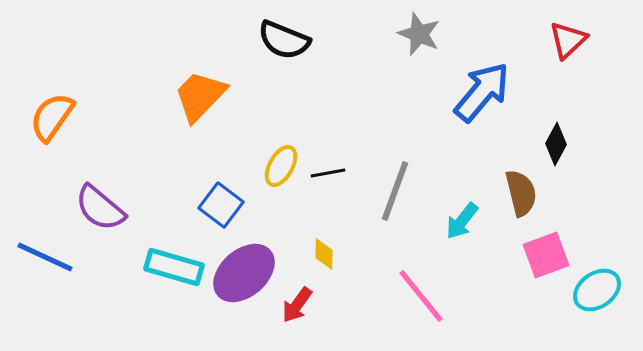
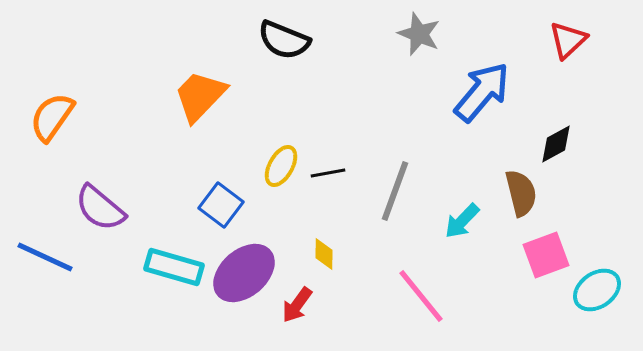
black diamond: rotated 33 degrees clockwise
cyan arrow: rotated 6 degrees clockwise
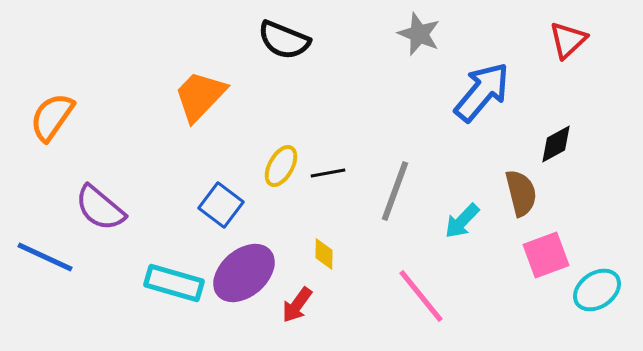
cyan rectangle: moved 16 px down
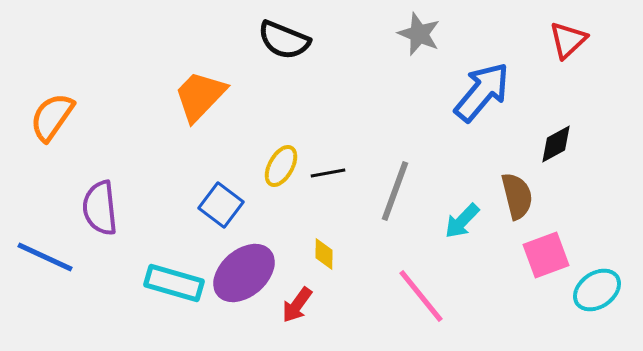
brown semicircle: moved 4 px left, 3 px down
purple semicircle: rotated 44 degrees clockwise
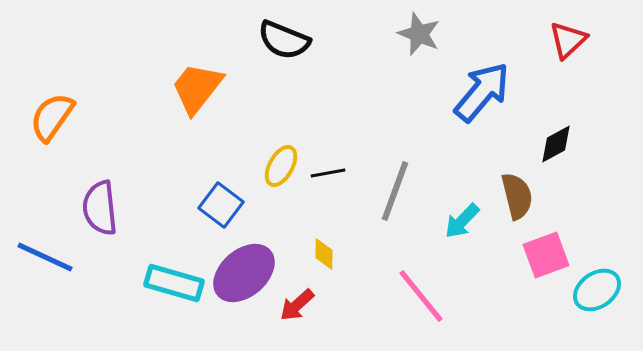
orange trapezoid: moved 3 px left, 8 px up; rotated 6 degrees counterclockwise
red arrow: rotated 12 degrees clockwise
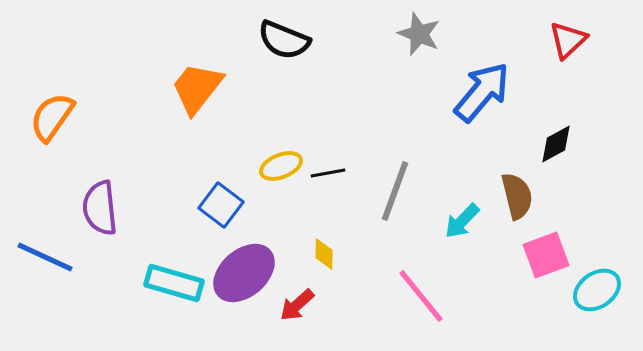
yellow ellipse: rotated 39 degrees clockwise
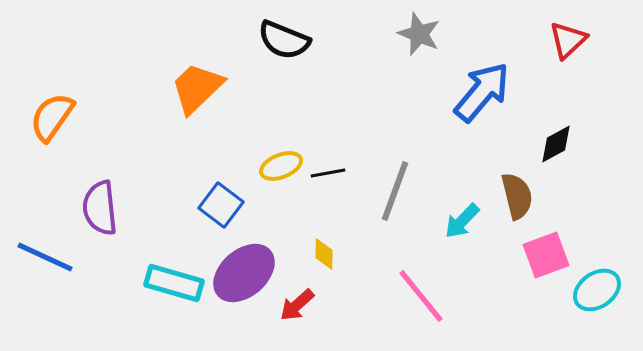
orange trapezoid: rotated 8 degrees clockwise
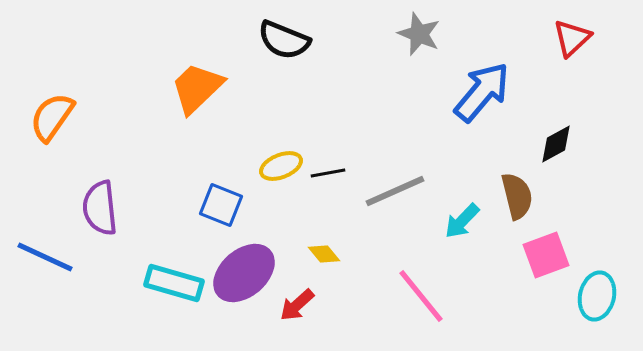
red triangle: moved 4 px right, 2 px up
gray line: rotated 46 degrees clockwise
blue square: rotated 15 degrees counterclockwise
yellow diamond: rotated 40 degrees counterclockwise
cyan ellipse: moved 6 px down; rotated 42 degrees counterclockwise
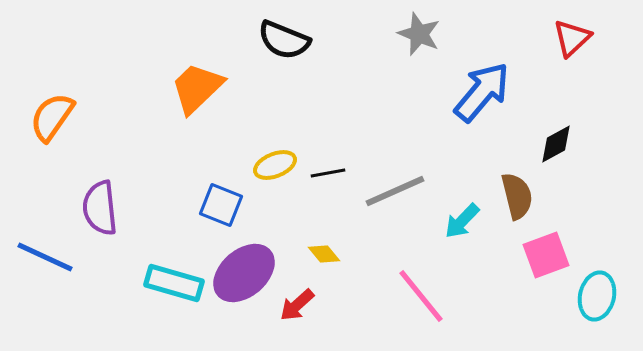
yellow ellipse: moved 6 px left, 1 px up
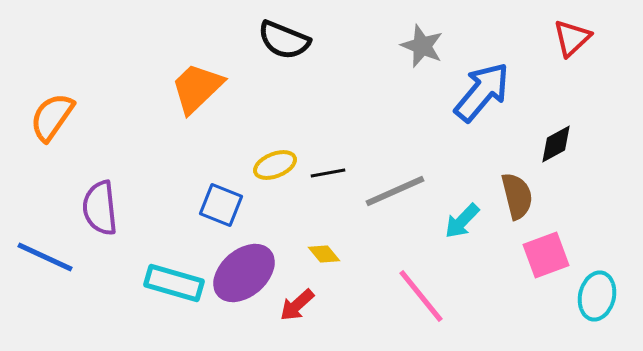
gray star: moved 3 px right, 12 px down
